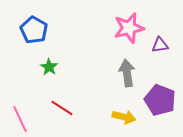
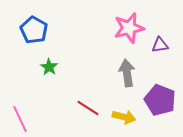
red line: moved 26 px right
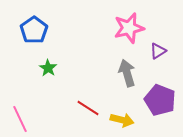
blue pentagon: rotated 8 degrees clockwise
purple triangle: moved 2 px left, 6 px down; rotated 24 degrees counterclockwise
green star: moved 1 px left, 1 px down
gray arrow: rotated 8 degrees counterclockwise
yellow arrow: moved 2 px left, 3 px down
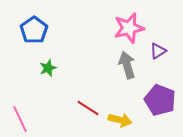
green star: rotated 18 degrees clockwise
gray arrow: moved 8 px up
yellow arrow: moved 2 px left
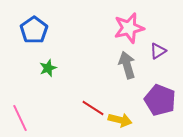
red line: moved 5 px right
pink line: moved 1 px up
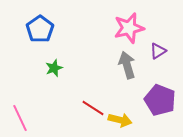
blue pentagon: moved 6 px right, 1 px up
green star: moved 6 px right
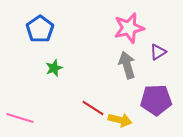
purple triangle: moved 1 px down
purple pentagon: moved 4 px left; rotated 24 degrees counterclockwise
pink line: rotated 48 degrees counterclockwise
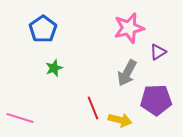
blue pentagon: moved 3 px right
gray arrow: moved 8 px down; rotated 136 degrees counterclockwise
red line: rotated 35 degrees clockwise
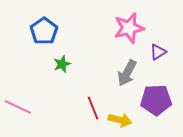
blue pentagon: moved 1 px right, 2 px down
green star: moved 8 px right, 4 px up
pink line: moved 2 px left, 11 px up; rotated 8 degrees clockwise
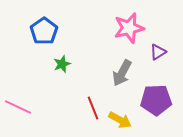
gray arrow: moved 5 px left
yellow arrow: rotated 15 degrees clockwise
